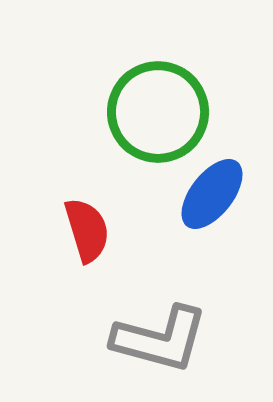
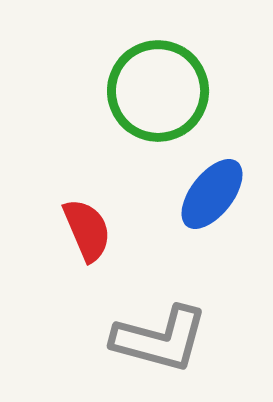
green circle: moved 21 px up
red semicircle: rotated 6 degrees counterclockwise
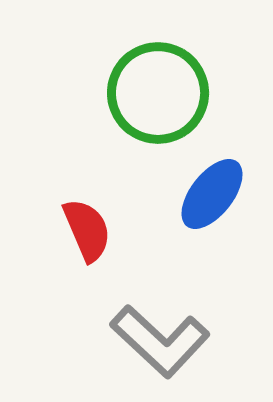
green circle: moved 2 px down
gray L-shape: moved 2 px down; rotated 28 degrees clockwise
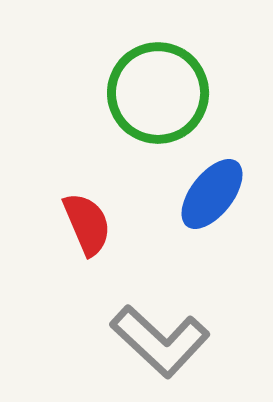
red semicircle: moved 6 px up
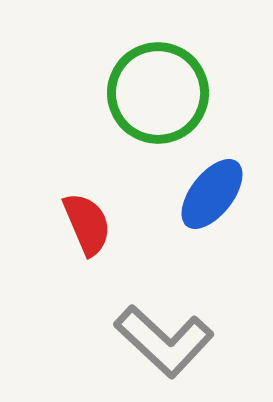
gray L-shape: moved 4 px right
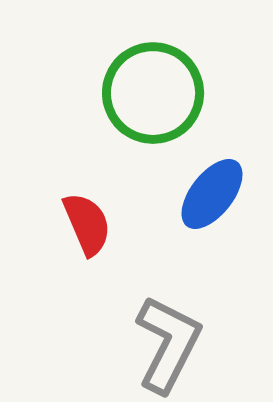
green circle: moved 5 px left
gray L-shape: moved 4 px right, 3 px down; rotated 106 degrees counterclockwise
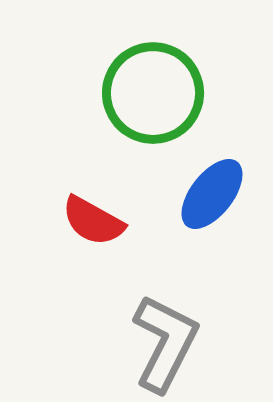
red semicircle: moved 6 px right, 3 px up; rotated 142 degrees clockwise
gray L-shape: moved 3 px left, 1 px up
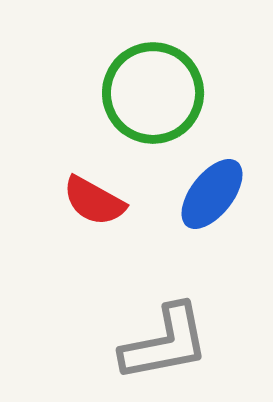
red semicircle: moved 1 px right, 20 px up
gray L-shape: rotated 52 degrees clockwise
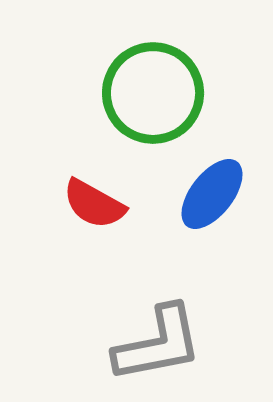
red semicircle: moved 3 px down
gray L-shape: moved 7 px left, 1 px down
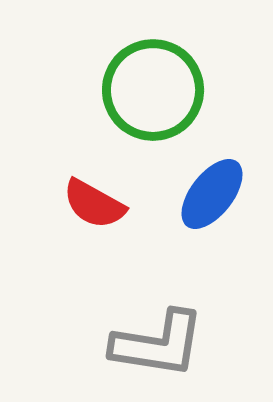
green circle: moved 3 px up
gray L-shape: rotated 20 degrees clockwise
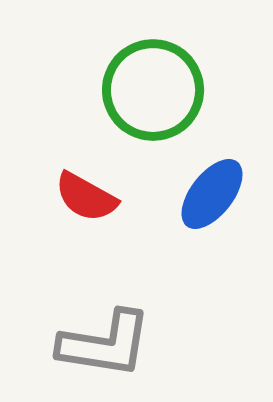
red semicircle: moved 8 px left, 7 px up
gray L-shape: moved 53 px left
